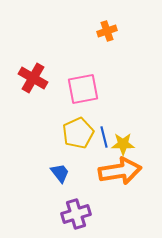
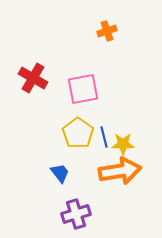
yellow pentagon: rotated 12 degrees counterclockwise
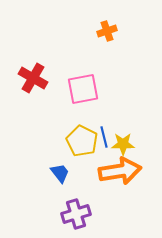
yellow pentagon: moved 4 px right, 8 px down; rotated 8 degrees counterclockwise
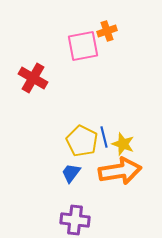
pink square: moved 43 px up
yellow star: rotated 20 degrees clockwise
blue trapezoid: moved 11 px right; rotated 105 degrees counterclockwise
purple cross: moved 1 px left, 6 px down; rotated 24 degrees clockwise
